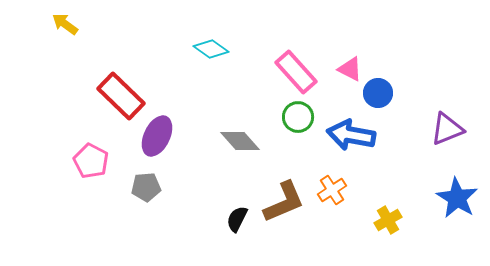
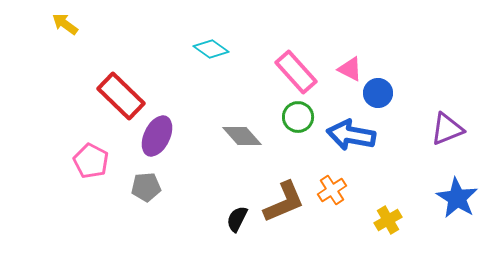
gray diamond: moved 2 px right, 5 px up
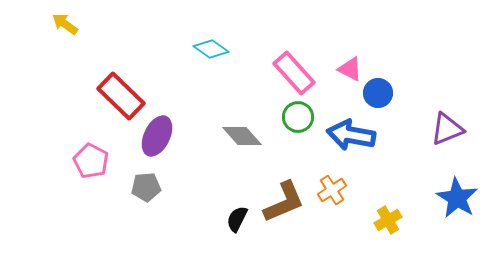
pink rectangle: moved 2 px left, 1 px down
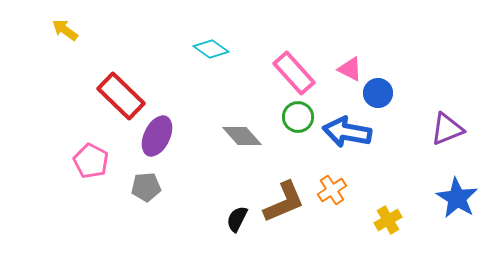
yellow arrow: moved 6 px down
blue arrow: moved 4 px left, 3 px up
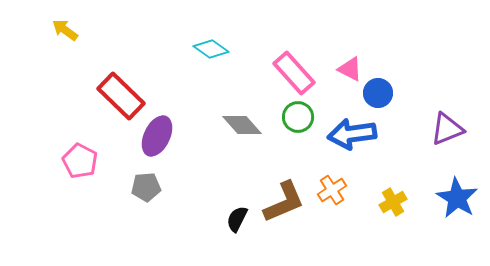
blue arrow: moved 5 px right, 2 px down; rotated 18 degrees counterclockwise
gray diamond: moved 11 px up
pink pentagon: moved 11 px left
yellow cross: moved 5 px right, 18 px up
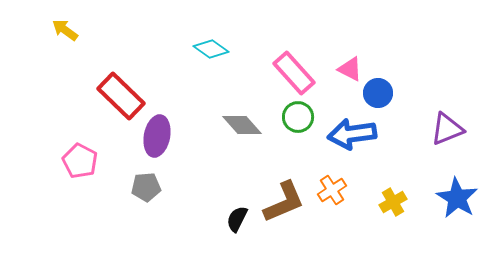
purple ellipse: rotated 15 degrees counterclockwise
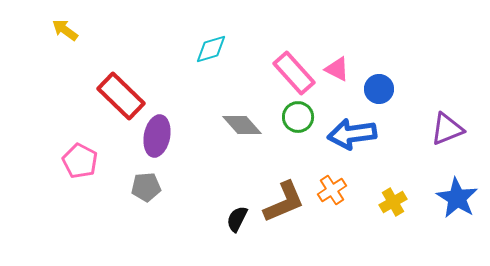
cyan diamond: rotated 52 degrees counterclockwise
pink triangle: moved 13 px left
blue circle: moved 1 px right, 4 px up
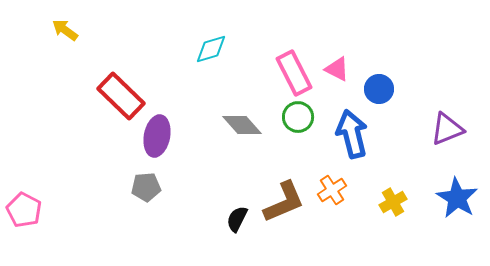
pink rectangle: rotated 15 degrees clockwise
blue arrow: rotated 84 degrees clockwise
pink pentagon: moved 56 px left, 49 px down
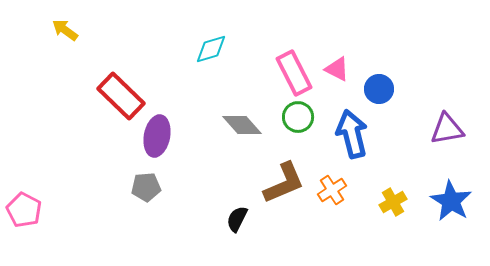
purple triangle: rotated 12 degrees clockwise
blue star: moved 6 px left, 3 px down
brown L-shape: moved 19 px up
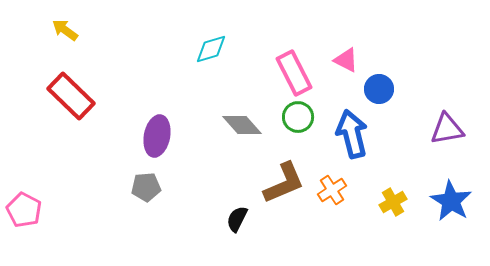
pink triangle: moved 9 px right, 9 px up
red rectangle: moved 50 px left
